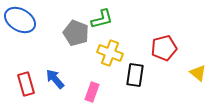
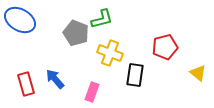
red pentagon: moved 1 px right, 1 px up
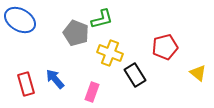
black rectangle: rotated 40 degrees counterclockwise
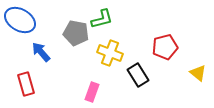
gray pentagon: rotated 10 degrees counterclockwise
black rectangle: moved 3 px right
blue arrow: moved 14 px left, 27 px up
